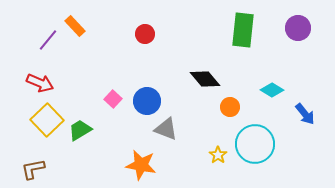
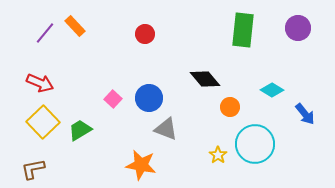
purple line: moved 3 px left, 7 px up
blue circle: moved 2 px right, 3 px up
yellow square: moved 4 px left, 2 px down
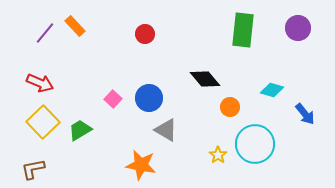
cyan diamond: rotated 15 degrees counterclockwise
gray triangle: moved 1 px down; rotated 10 degrees clockwise
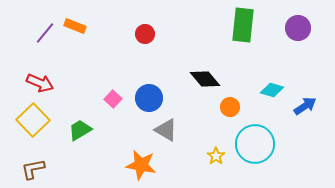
orange rectangle: rotated 25 degrees counterclockwise
green rectangle: moved 5 px up
blue arrow: moved 8 px up; rotated 85 degrees counterclockwise
yellow square: moved 10 px left, 2 px up
yellow star: moved 2 px left, 1 px down
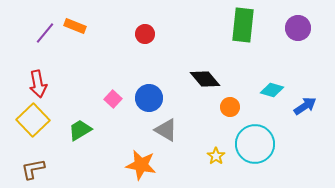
red arrow: moved 2 px left, 1 px down; rotated 56 degrees clockwise
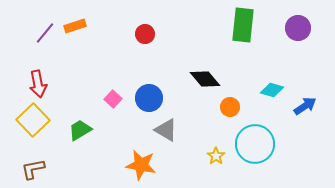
orange rectangle: rotated 40 degrees counterclockwise
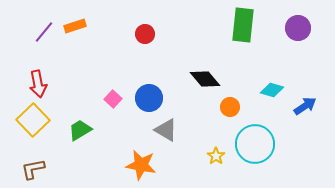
purple line: moved 1 px left, 1 px up
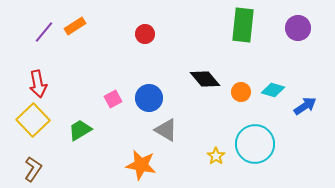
orange rectangle: rotated 15 degrees counterclockwise
cyan diamond: moved 1 px right
pink square: rotated 18 degrees clockwise
orange circle: moved 11 px right, 15 px up
brown L-shape: rotated 135 degrees clockwise
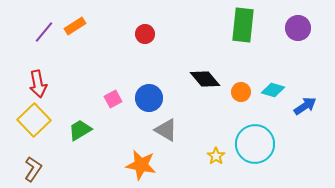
yellow square: moved 1 px right
